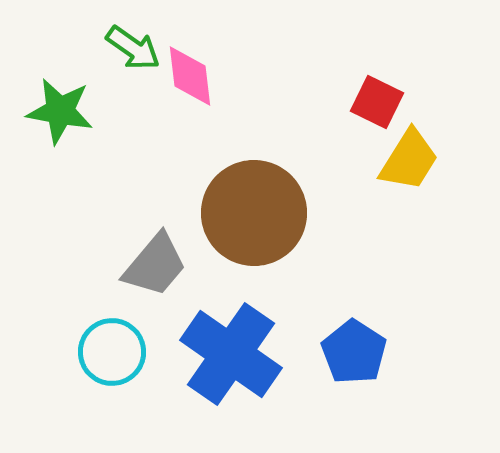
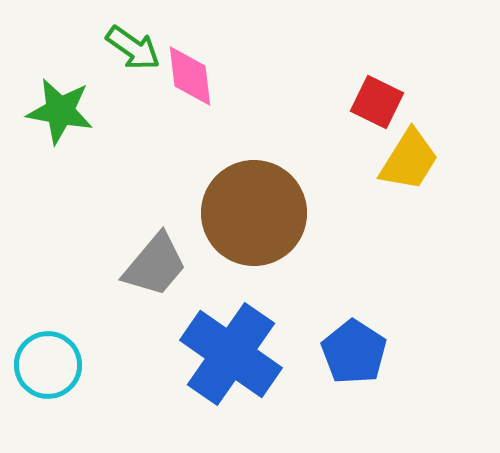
cyan circle: moved 64 px left, 13 px down
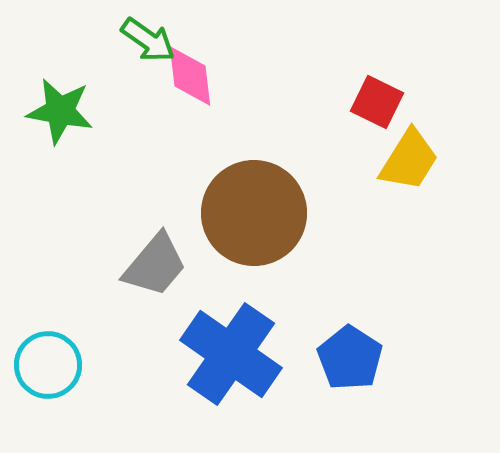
green arrow: moved 15 px right, 8 px up
blue pentagon: moved 4 px left, 6 px down
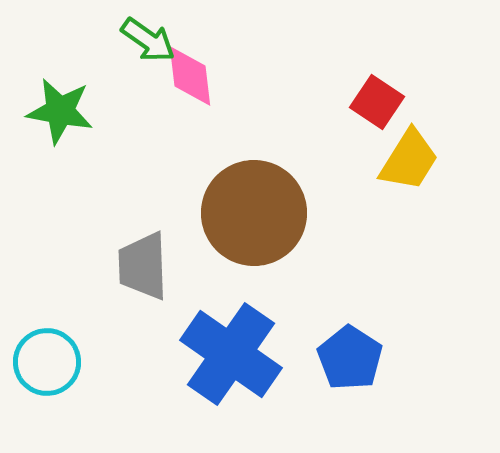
red square: rotated 8 degrees clockwise
gray trapezoid: moved 12 px left, 1 px down; rotated 138 degrees clockwise
cyan circle: moved 1 px left, 3 px up
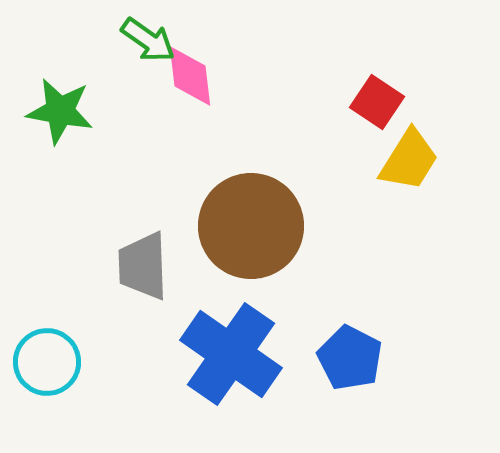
brown circle: moved 3 px left, 13 px down
blue pentagon: rotated 6 degrees counterclockwise
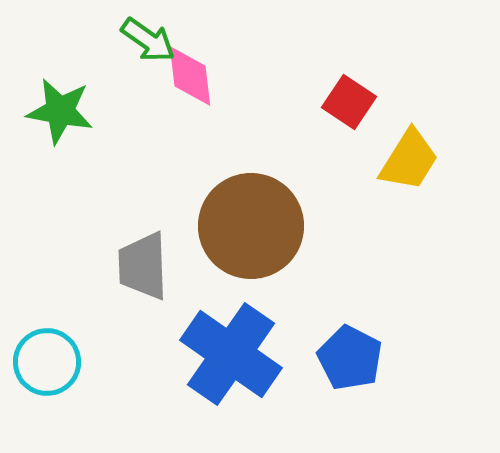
red square: moved 28 px left
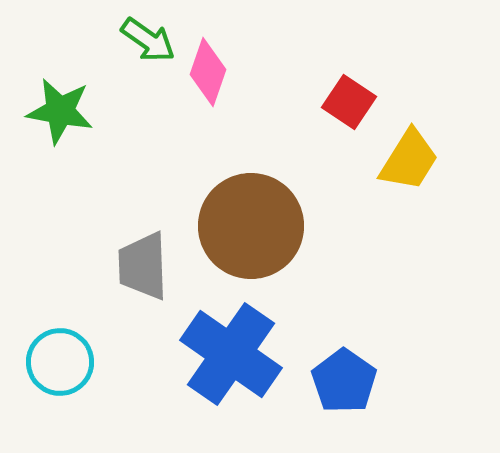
pink diamond: moved 18 px right, 4 px up; rotated 26 degrees clockwise
blue pentagon: moved 6 px left, 23 px down; rotated 8 degrees clockwise
cyan circle: moved 13 px right
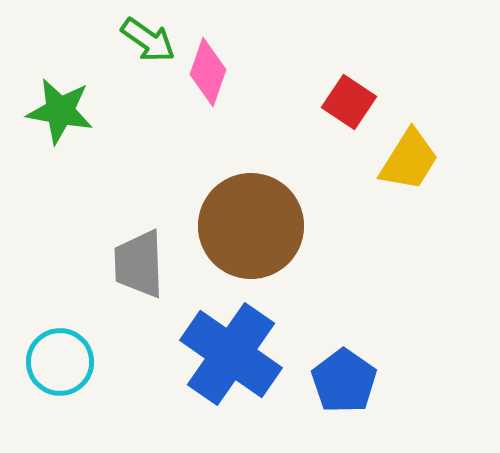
gray trapezoid: moved 4 px left, 2 px up
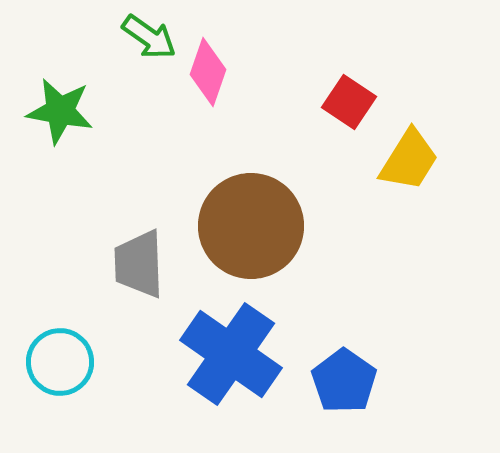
green arrow: moved 1 px right, 3 px up
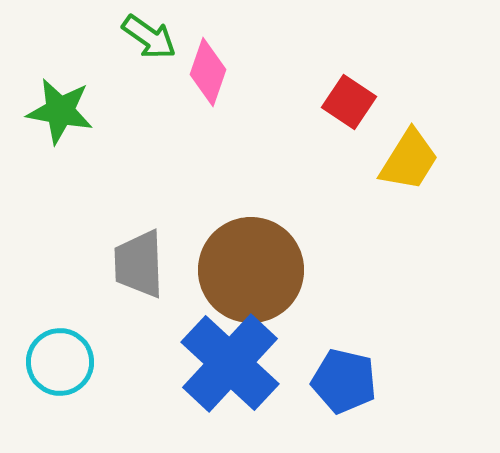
brown circle: moved 44 px down
blue cross: moved 1 px left, 9 px down; rotated 8 degrees clockwise
blue pentagon: rotated 22 degrees counterclockwise
